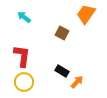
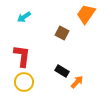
cyan arrow: rotated 72 degrees counterclockwise
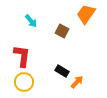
cyan arrow: moved 7 px right, 4 px down; rotated 96 degrees counterclockwise
brown square: moved 2 px up
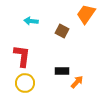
cyan arrow: rotated 136 degrees clockwise
black rectangle: rotated 32 degrees counterclockwise
yellow circle: moved 1 px right, 1 px down
